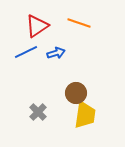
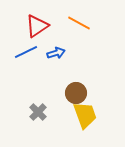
orange line: rotated 10 degrees clockwise
yellow trapezoid: rotated 28 degrees counterclockwise
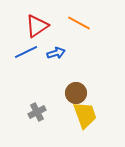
gray cross: moved 1 px left; rotated 18 degrees clockwise
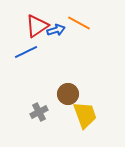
blue arrow: moved 23 px up
brown circle: moved 8 px left, 1 px down
gray cross: moved 2 px right
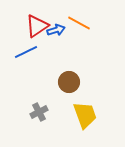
brown circle: moved 1 px right, 12 px up
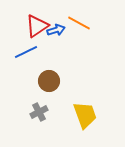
brown circle: moved 20 px left, 1 px up
